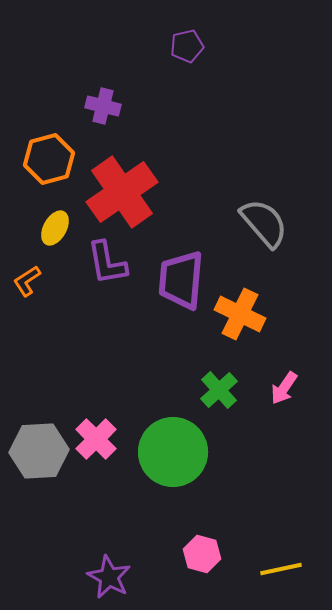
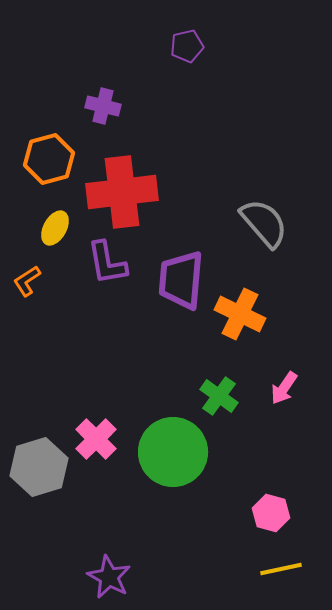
red cross: rotated 28 degrees clockwise
green cross: moved 6 px down; rotated 12 degrees counterclockwise
gray hexagon: moved 16 px down; rotated 14 degrees counterclockwise
pink hexagon: moved 69 px right, 41 px up
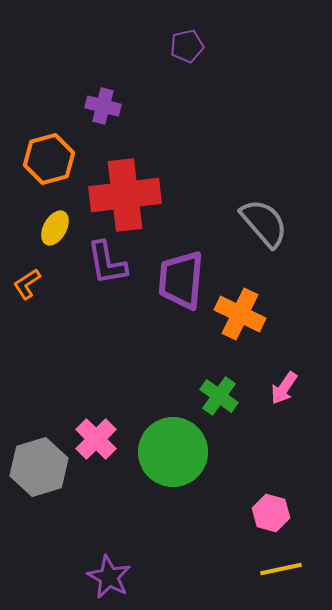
red cross: moved 3 px right, 3 px down
orange L-shape: moved 3 px down
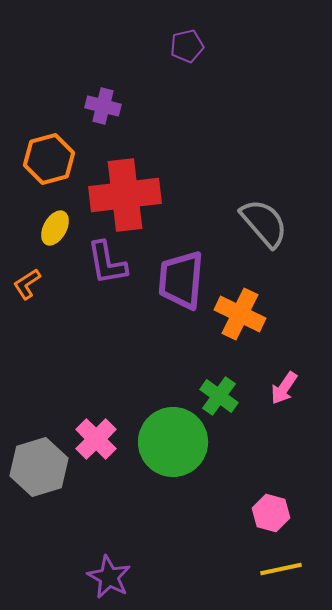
green circle: moved 10 px up
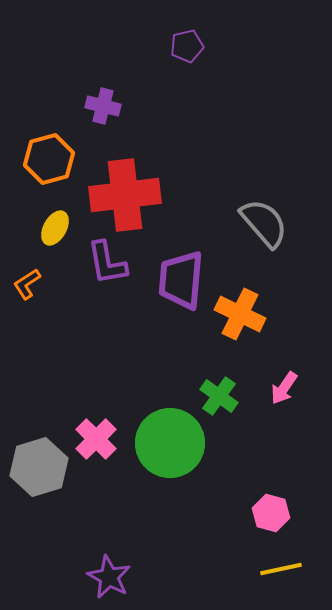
green circle: moved 3 px left, 1 px down
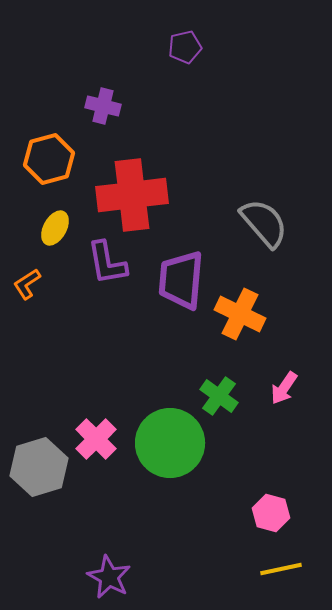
purple pentagon: moved 2 px left, 1 px down
red cross: moved 7 px right
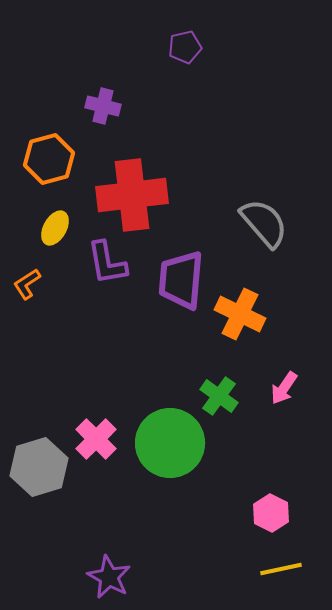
pink hexagon: rotated 12 degrees clockwise
